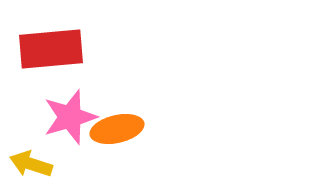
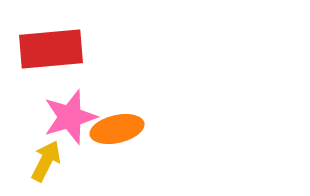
yellow arrow: moved 15 px right, 3 px up; rotated 99 degrees clockwise
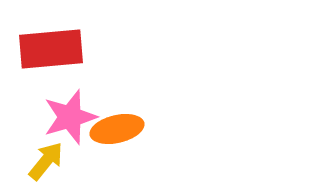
yellow arrow: rotated 12 degrees clockwise
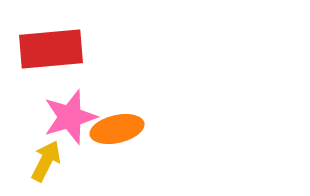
yellow arrow: rotated 12 degrees counterclockwise
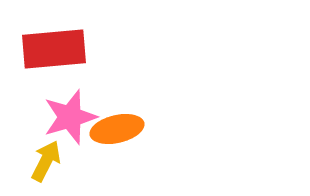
red rectangle: moved 3 px right
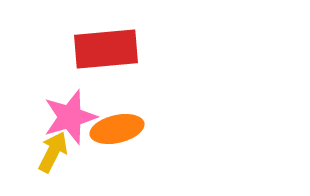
red rectangle: moved 52 px right
yellow arrow: moved 7 px right, 9 px up
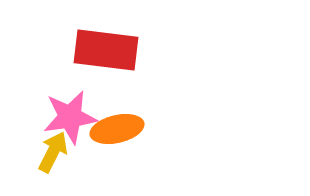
red rectangle: moved 1 px down; rotated 12 degrees clockwise
pink star: rotated 8 degrees clockwise
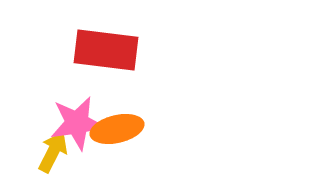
pink star: moved 7 px right, 6 px down
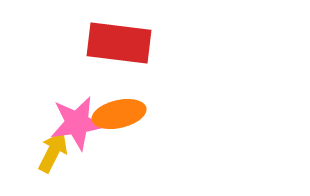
red rectangle: moved 13 px right, 7 px up
orange ellipse: moved 2 px right, 15 px up
